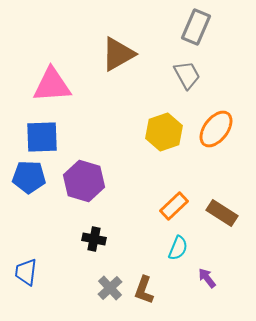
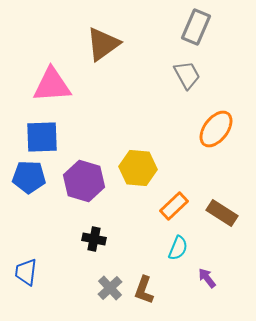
brown triangle: moved 15 px left, 10 px up; rotated 6 degrees counterclockwise
yellow hexagon: moved 26 px left, 36 px down; rotated 24 degrees clockwise
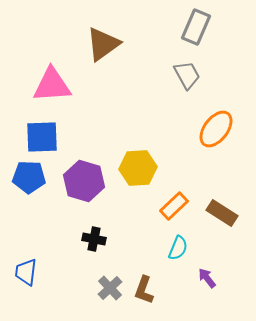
yellow hexagon: rotated 9 degrees counterclockwise
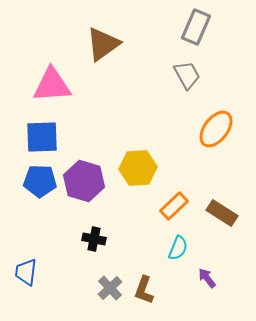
blue pentagon: moved 11 px right, 4 px down
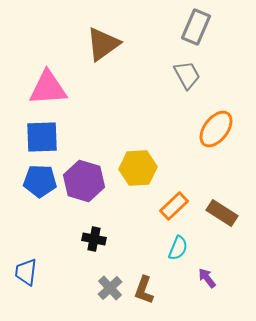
pink triangle: moved 4 px left, 3 px down
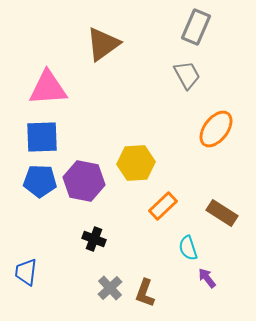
yellow hexagon: moved 2 px left, 5 px up
purple hexagon: rotated 6 degrees counterclockwise
orange rectangle: moved 11 px left
black cross: rotated 10 degrees clockwise
cyan semicircle: moved 10 px right; rotated 140 degrees clockwise
brown L-shape: moved 1 px right, 3 px down
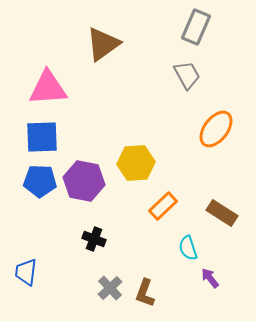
purple arrow: moved 3 px right
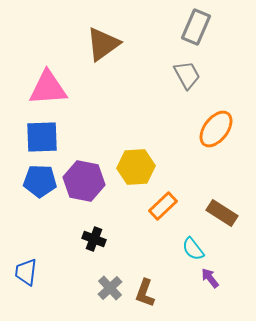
yellow hexagon: moved 4 px down
cyan semicircle: moved 5 px right, 1 px down; rotated 20 degrees counterclockwise
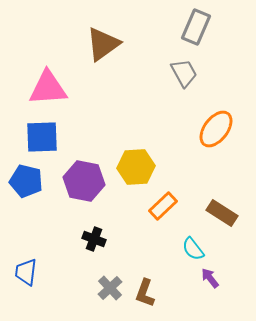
gray trapezoid: moved 3 px left, 2 px up
blue pentagon: moved 14 px left; rotated 12 degrees clockwise
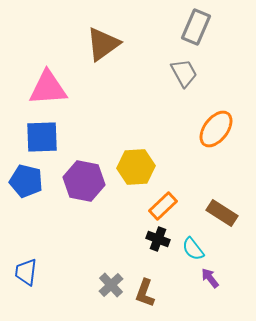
black cross: moved 64 px right
gray cross: moved 1 px right, 3 px up
